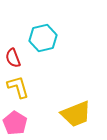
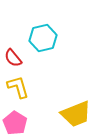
red semicircle: rotated 18 degrees counterclockwise
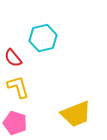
pink pentagon: rotated 15 degrees counterclockwise
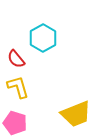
cyan hexagon: rotated 16 degrees counterclockwise
red semicircle: moved 3 px right, 1 px down
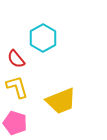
yellow L-shape: moved 1 px left
yellow trapezoid: moved 15 px left, 13 px up
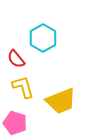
yellow L-shape: moved 6 px right
